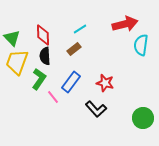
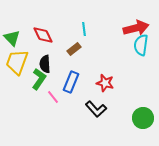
red arrow: moved 11 px right, 4 px down
cyan line: moved 4 px right; rotated 64 degrees counterclockwise
red diamond: rotated 25 degrees counterclockwise
black semicircle: moved 8 px down
blue rectangle: rotated 15 degrees counterclockwise
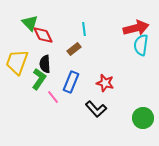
green triangle: moved 18 px right, 15 px up
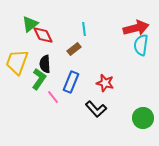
green triangle: moved 1 px down; rotated 36 degrees clockwise
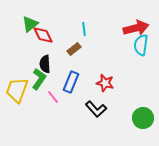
yellow trapezoid: moved 28 px down
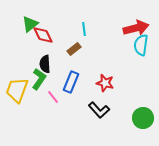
black L-shape: moved 3 px right, 1 px down
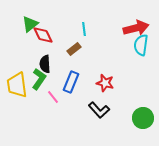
yellow trapezoid: moved 5 px up; rotated 28 degrees counterclockwise
